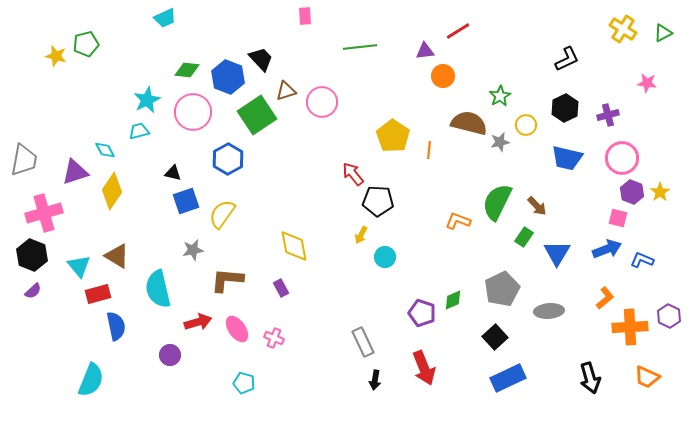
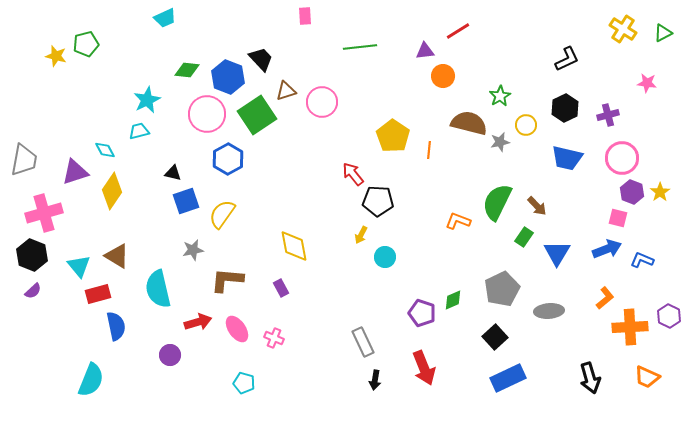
pink circle at (193, 112): moved 14 px right, 2 px down
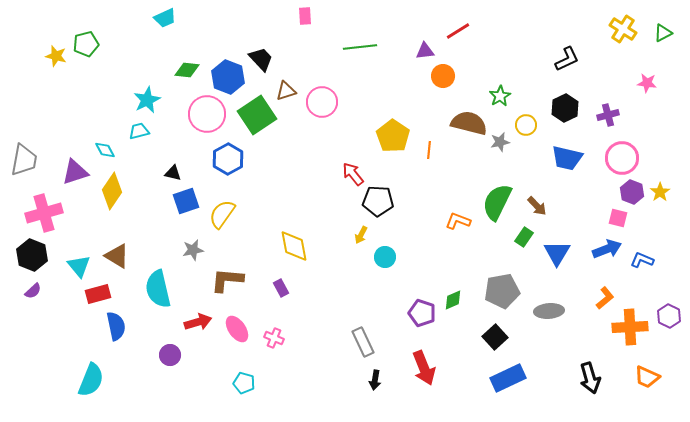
gray pentagon at (502, 289): moved 2 px down; rotated 16 degrees clockwise
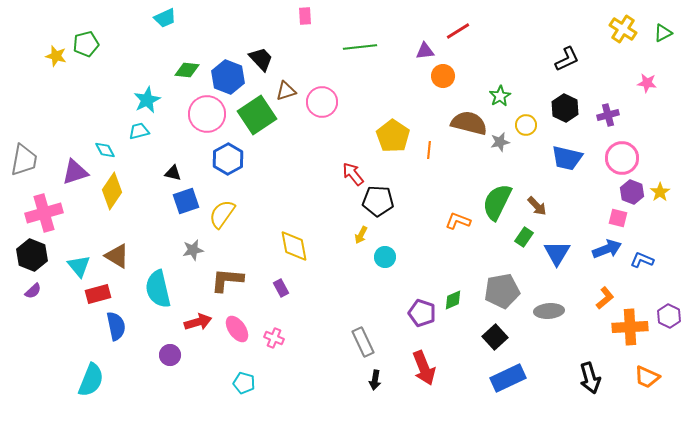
black hexagon at (565, 108): rotated 8 degrees counterclockwise
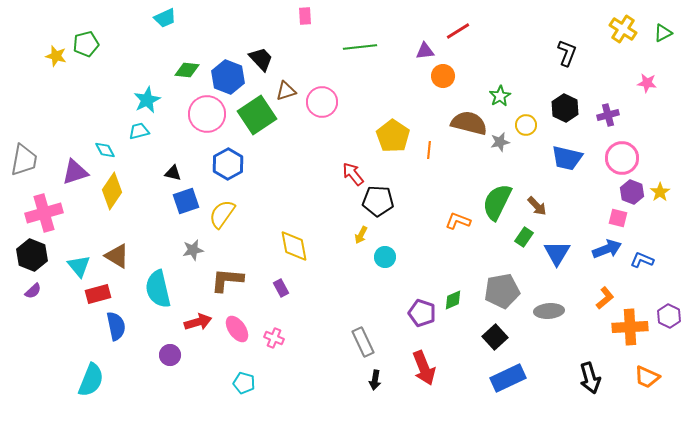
black L-shape at (567, 59): moved 6 px up; rotated 44 degrees counterclockwise
blue hexagon at (228, 159): moved 5 px down
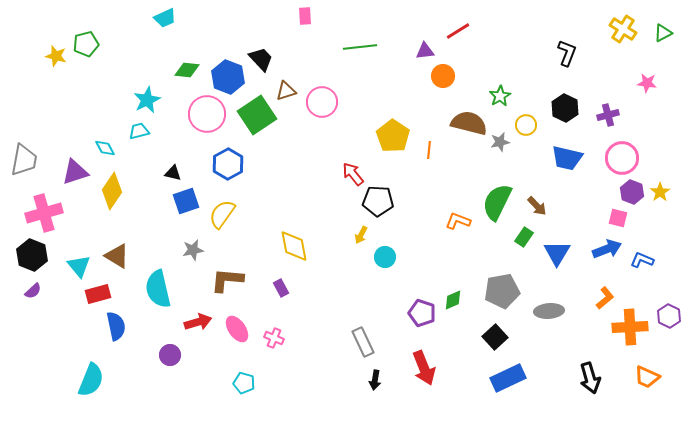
cyan diamond at (105, 150): moved 2 px up
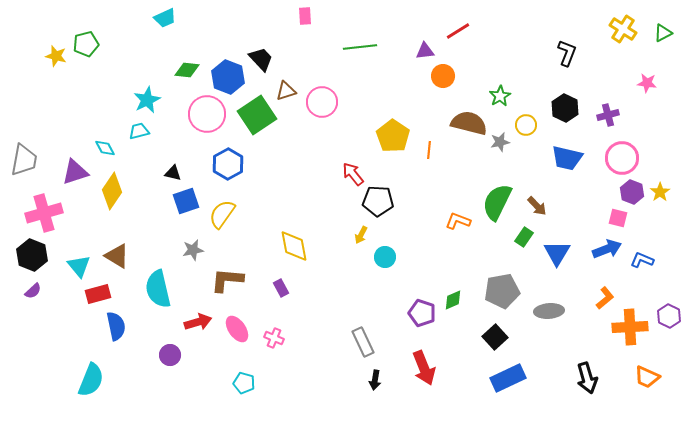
black arrow at (590, 378): moved 3 px left
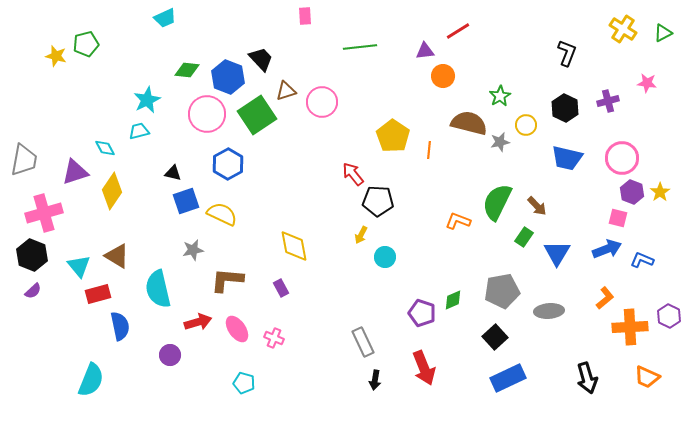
purple cross at (608, 115): moved 14 px up
yellow semicircle at (222, 214): rotated 80 degrees clockwise
blue semicircle at (116, 326): moved 4 px right
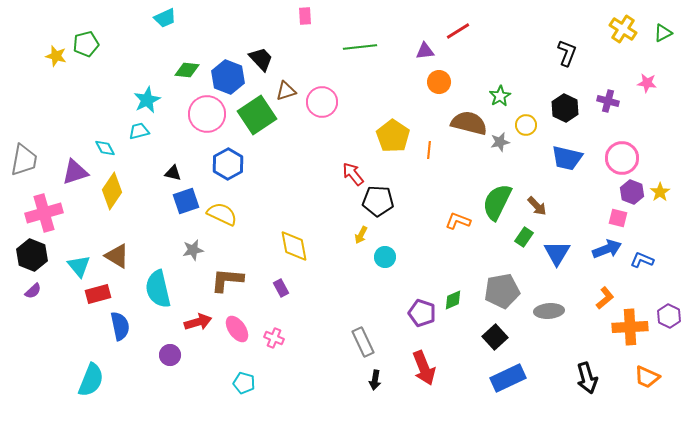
orange circle at (443, 76): moved 4 px left, 6 px down
purple cross at (608, 101): rotated 30 degrees clockwise
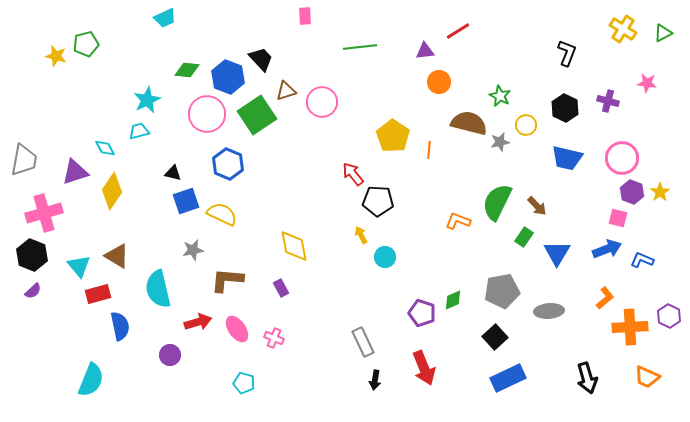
green star at (500, 96): rotated 15 degrees counterclockwise
blue hexagon at (228, 164): rotated 8 degrees counterclockwise
yellow arrow at (361, 235): rotated 126 degrees clockwise
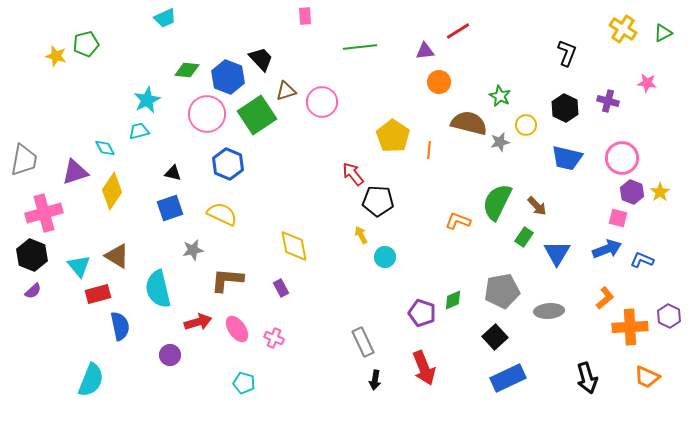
blue square at (186, 201): moved 16 px left, 7 px down
